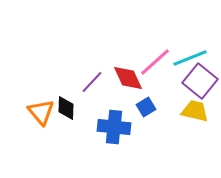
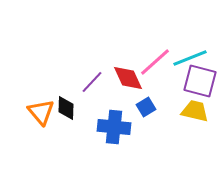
purple square: rotated 24 degrees counterclockwise
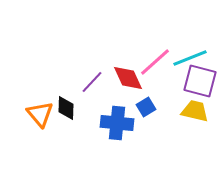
orange triangle: moved 1 px left, 2 px down
blue cross: moved 3 px right, 4 px up
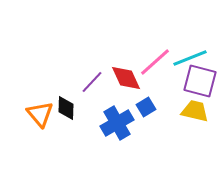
red diamond: moved 2 px left
blue cross: rotated 36 degrees counterclockwise
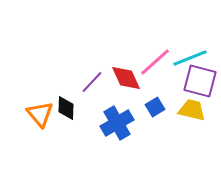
blue square: moved 9 px right
yellow trapezoid: moved 3 px left, 1 px up
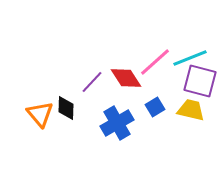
red diamond: rotated 8 degrees counterclockwise
yellow trapezoid: moved 1 px left
